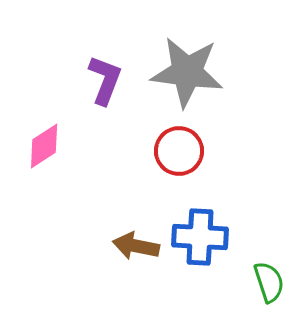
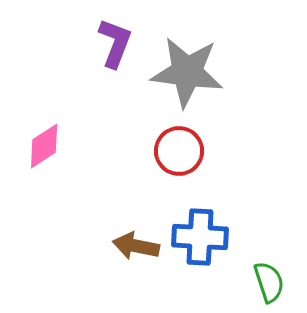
purple L-shape: moved 10 px right, 37 px up
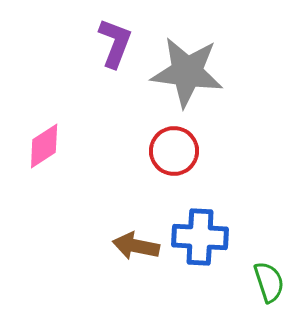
red circle: moved 5 px left
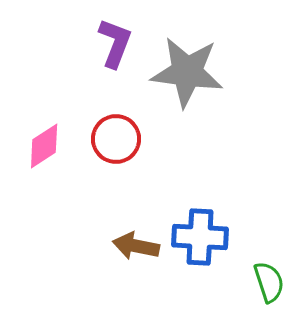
red circle: moved 58 px left, 12 px up
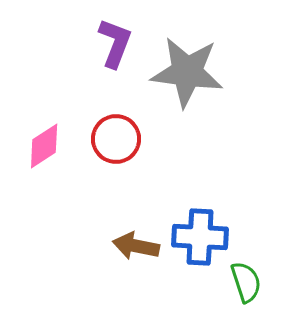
green semicircle: moved 23 px left
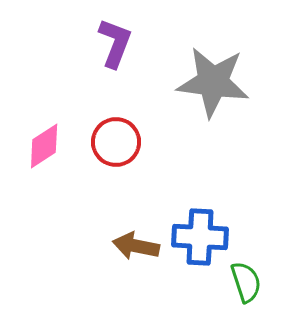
gray star: moved 26 px right, 10 px down
red circle: moved 3 px down
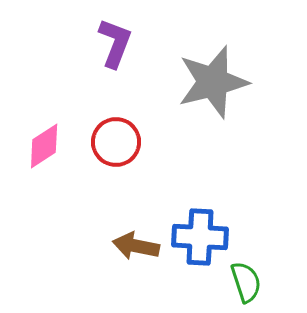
gray star: rotated 22 degrees counterclockwise
